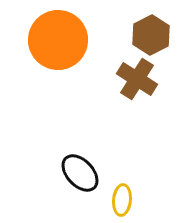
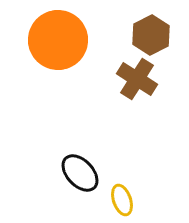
yellow ellipse: rotated 24 degrees counterclockwise
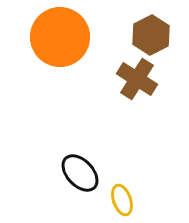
orange circle: moved 2 px right, 3 px up
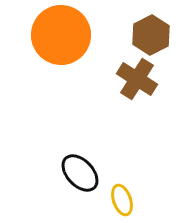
orange circle: moved 1 px right, 2 px up
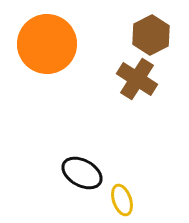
orange circle: moved 14 px left, 9 px down
black ellipse: moved 2 px right; rotated 18 degrees counterclockwise
